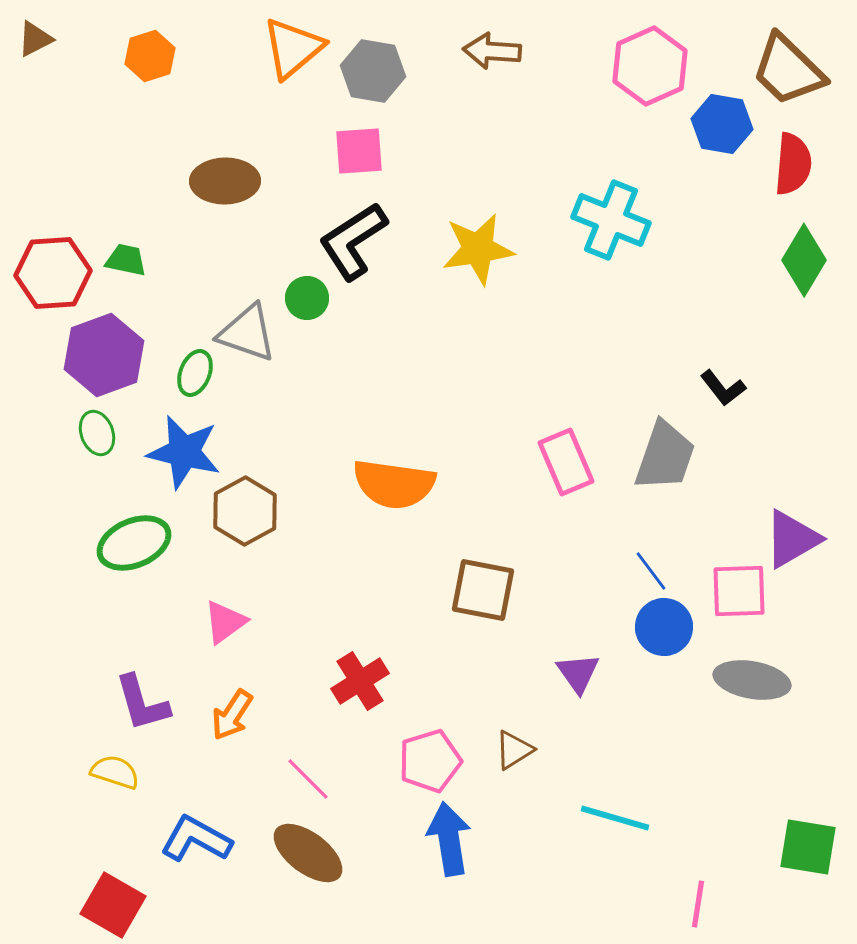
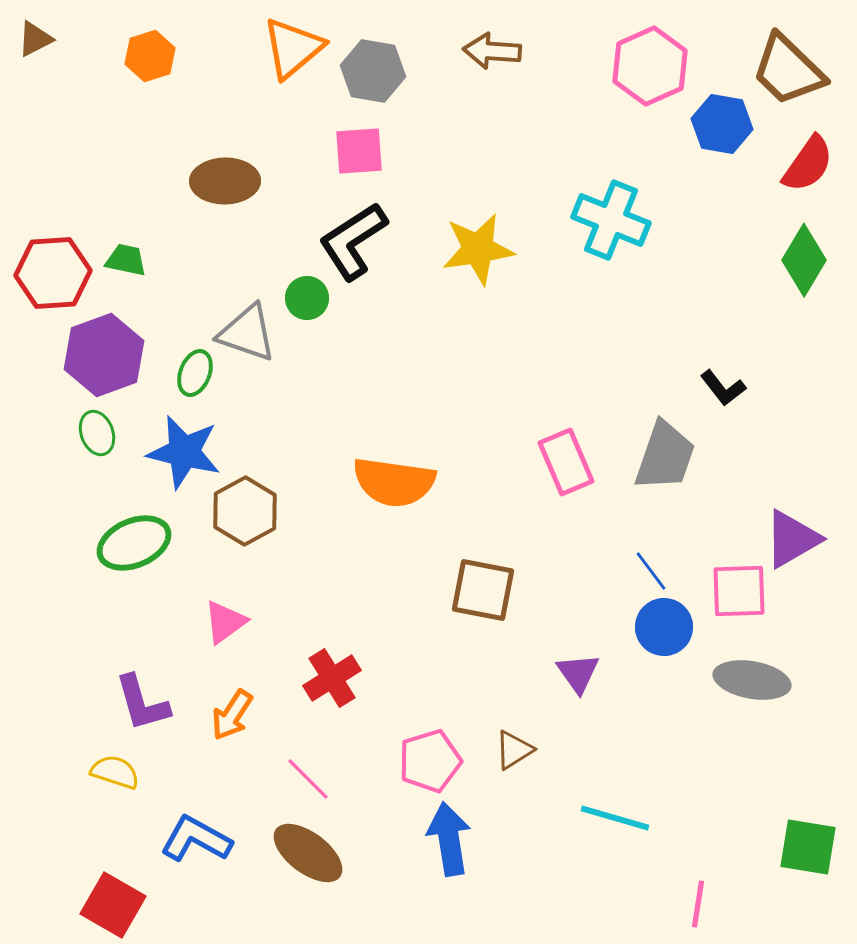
red semicircle at (793, 164): moved 15 px right; rotated 30 degrees clockwise
orange semicircle at (394, 484): moved 2 px up
red cross at (360, 681): moved 28 px left, 3 px up
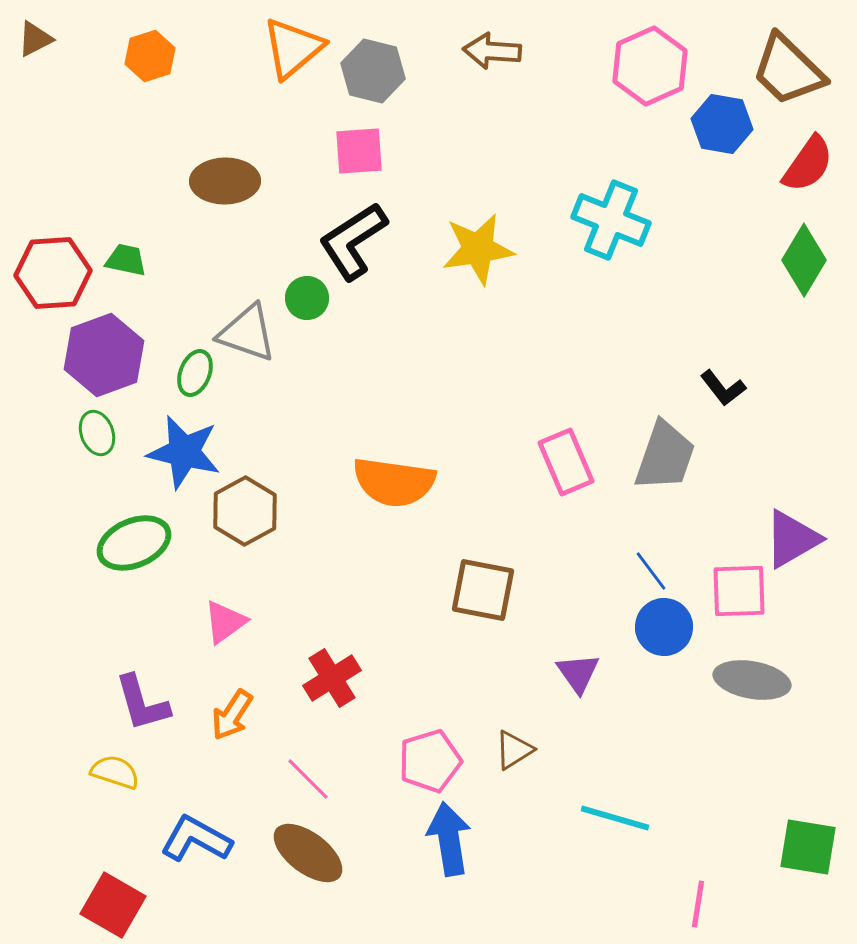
gray hexagon at (373, 71): rotated 4 degrees clockwise
